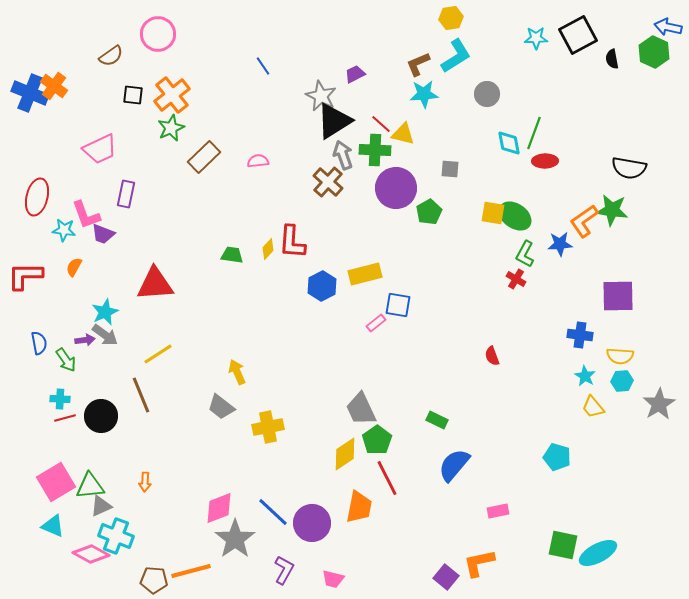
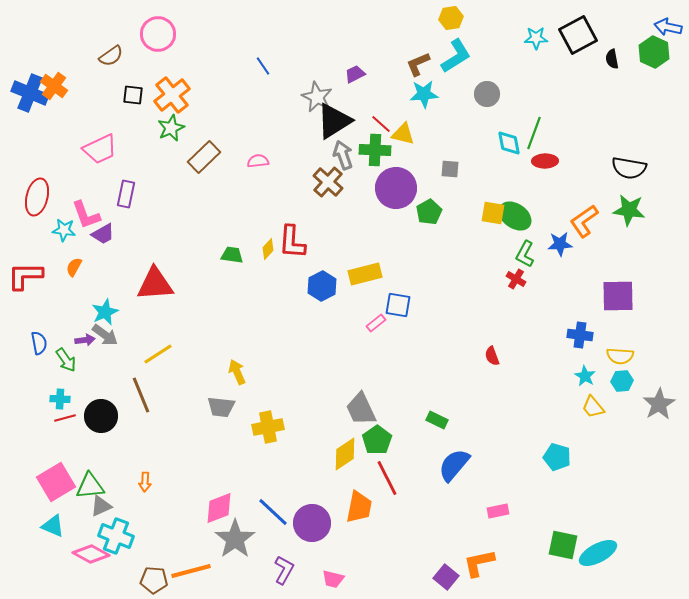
gray star at (321, 96): moved 4 px left, 1 px down
green star at (612, 210): moved 17 px right
purple trapezoid at (103, 234): rotated 50 degrees counterclockwise
gray trapezoid at (221, 407): rotated 32 degrees counterclockwise
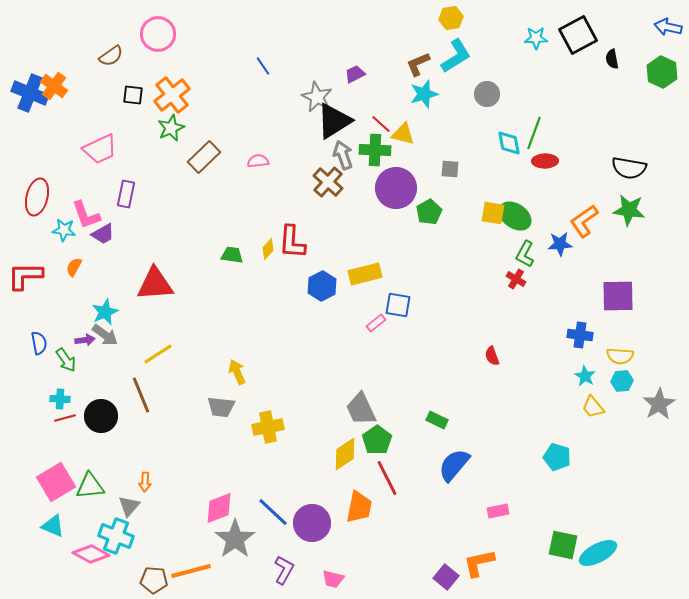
green hexagon at (654, 52): moved 8 px right, 20 px down
cyan star at (424, 94): rotated 12 degrees counterclockwise
gray triangle at (101, 506): moved 28 px right; rotated 25 degrees counterclockwise
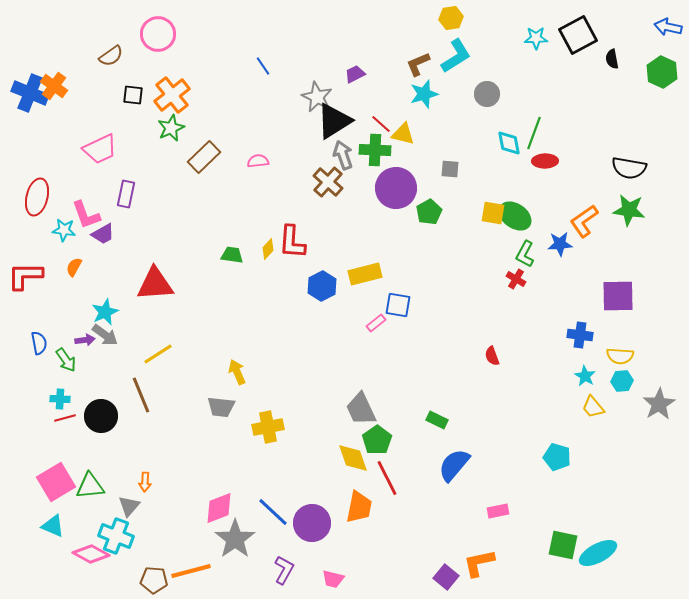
yellow diamond at (345, 454): moved 8 px right, 4 px down; rotated 76 degrees counterclockwise
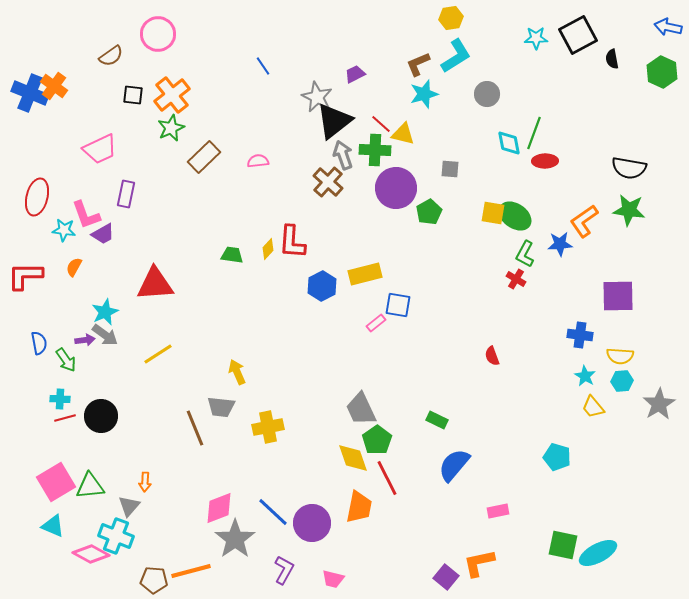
black triangle at (334, 121): rotated 6 degrees counterclockwise
brown line at (141, 395): moved 54 px right, 33 px down
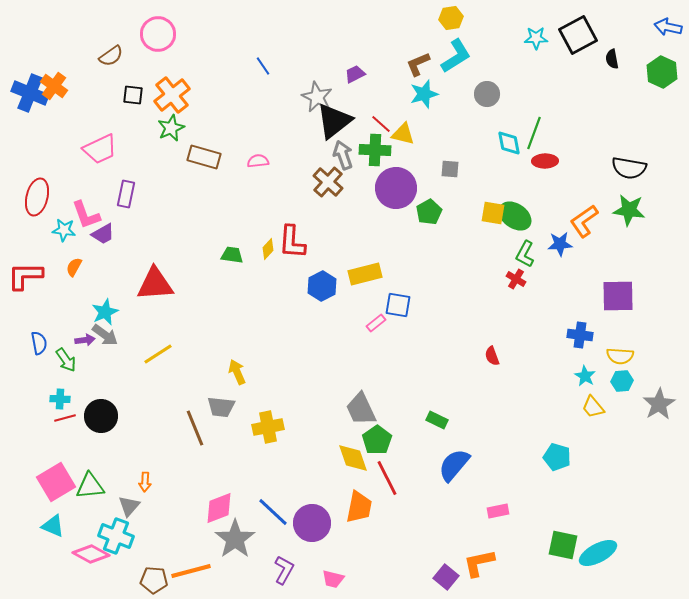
brown rectangle at (204, 157): rotated 60 degrees clockwise
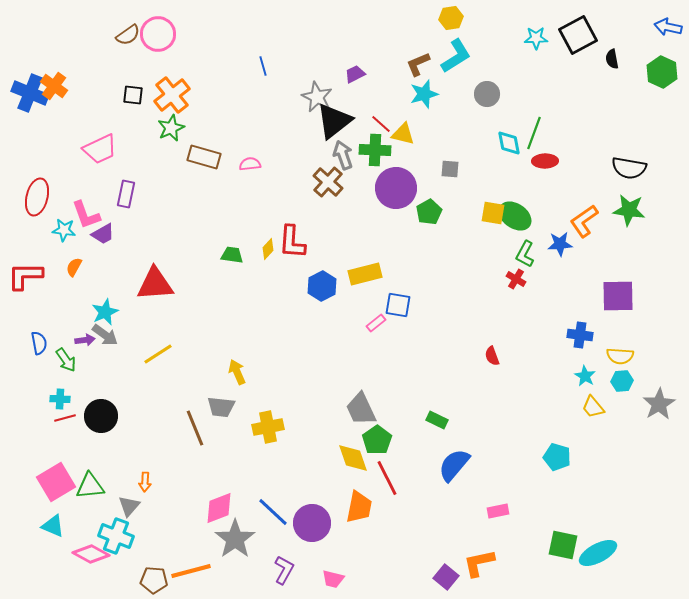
brown semicircle at (111, 56): moved 17 px right, 21 px up
blue line at (263, 66): rotated 18 degrees clockwise
pink semicircle at (258, 161): moved 8 px left, 3 px down
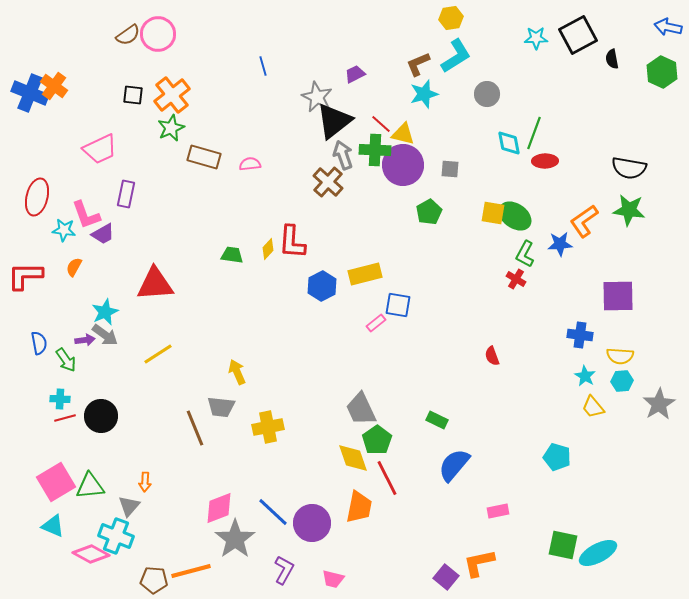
purple circle at (396, 188): moved 7 px right, 23 px up
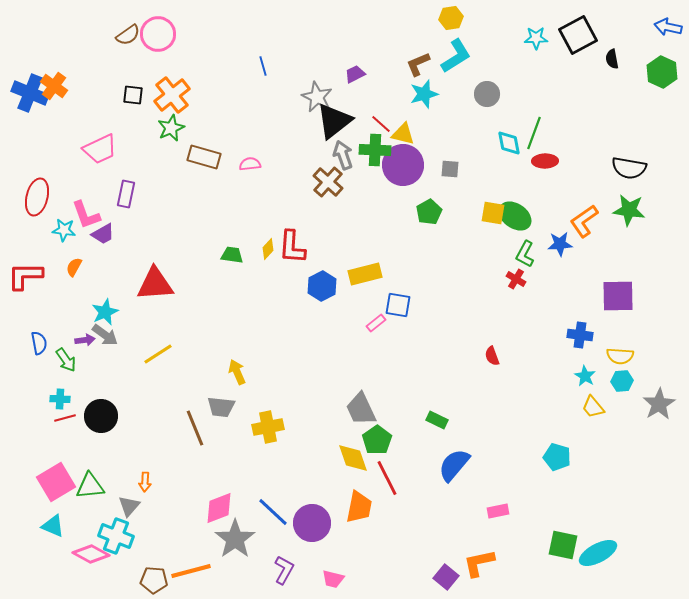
red L-shape at (292, 242): moved 5 px down
